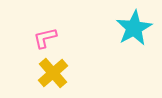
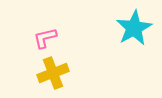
yellow cross: rotated 20 degrees clockwise
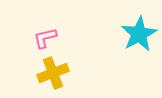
cyan star: moved 5 px right, 6 px down
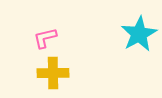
yellow cross: rotated 20 degrees clockwise
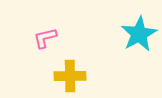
yellow cross: moved 17 px right, 3 px down
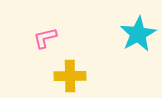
cyan star: moved 1 px left
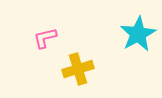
yellow cross: moved 8 px right, 7 px up; rotated 16 degrees counterclockwise
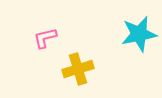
cyan star: moved 1 px right; rotated 18 degrees clockwise
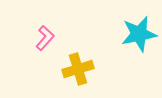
pink L-shape: rotated 145 degrees clockwise
